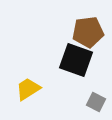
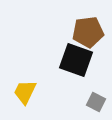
yellow trapezoid: moved 3 px left, 3 px down; rotated 32 degrees counterclockwise
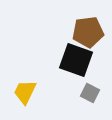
gray square: moved 6 px left, 9 px up
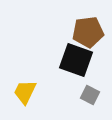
gray square: moved 2 px down
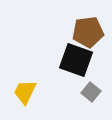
gray square: moved 1 px right, 3 px up; rotated 12 degrees clockwise
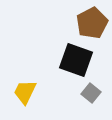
brown pentagon: moved 4 px right, 9 px up; rotated 20 degrees counterclockwise
gray square: moved 1 px down
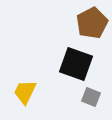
black square: moved 4 px down
gray square: moved 4 px down; rotated 18 degrees counterclockwise
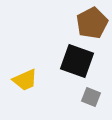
black square: moved 1 px right, 3 px up
yellow trapezoid: moved 12 px up; rotated 140 degrees counterclockwise
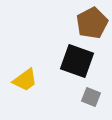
yellow trapezoid: rotated 12 degrees counterclockwise
